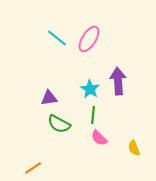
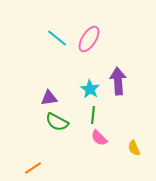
green semicircle: moved 2 px left, 2 px up
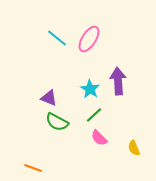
purple triangle: rotated 30 degrees clockwise
green line: moved 1 px right; rotated 42 degrees clockwise
orange line: rotated 54 degrees clockwise
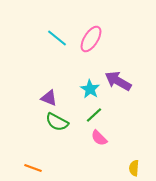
pink ellipse: moved 2 px right
purple arrow: rotated 56 degrees counterclockwise
yellow semicircle: moved 20 px down; rotated 28 degrees clockwise
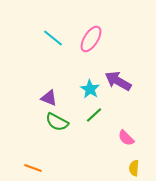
cyan line: moved 4 px left
pink semicircle: moved 27 px right
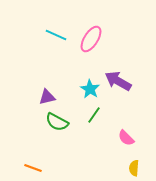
cyan line: moved 3 px right, 3 px up; rotated 15 degrees counterclockwise
purple triangle: moved 2 px left, 1 px up; rotated 36 degrees counterclockwise
green line: rotated 12 degrees counterclockwise
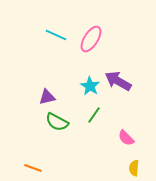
cyan star: moved 3 px up
